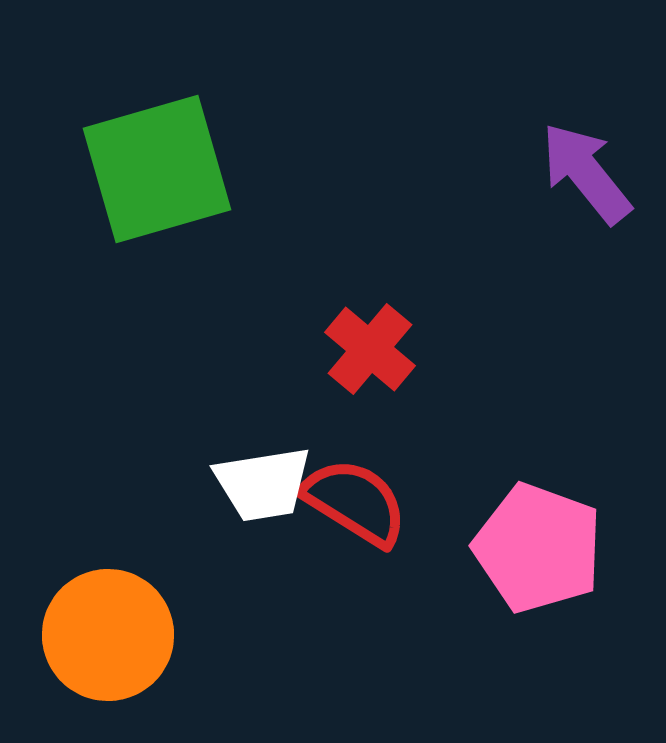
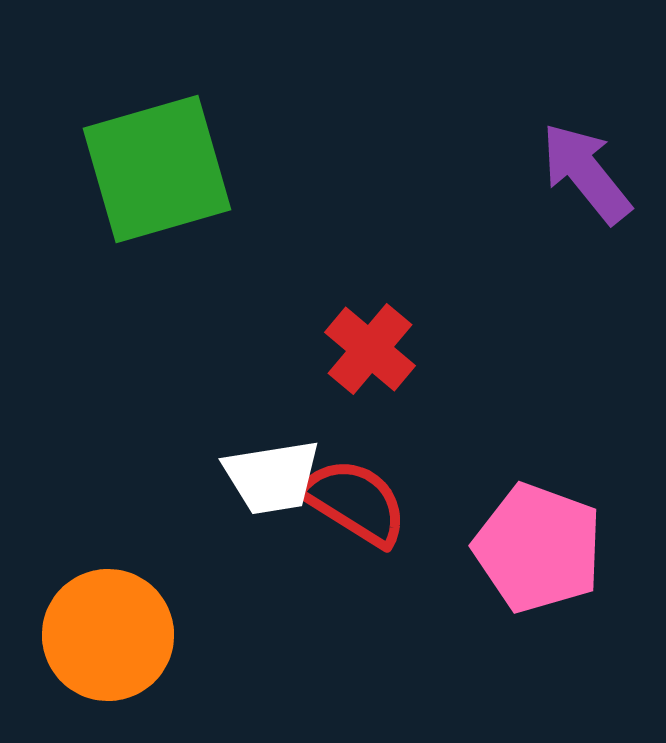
white trapezoid: moved 9 px right, 7 px up
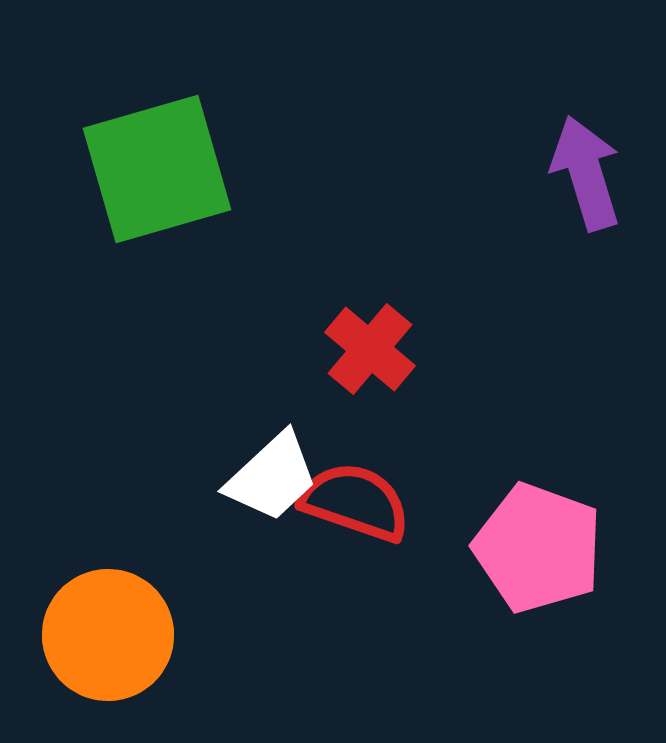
purple arrow: rotated 22 degrees clockwise
white trapezoid: rotated 34 degrees counterclockwise
red semicircle: rotated 13 degrees counterclockwise
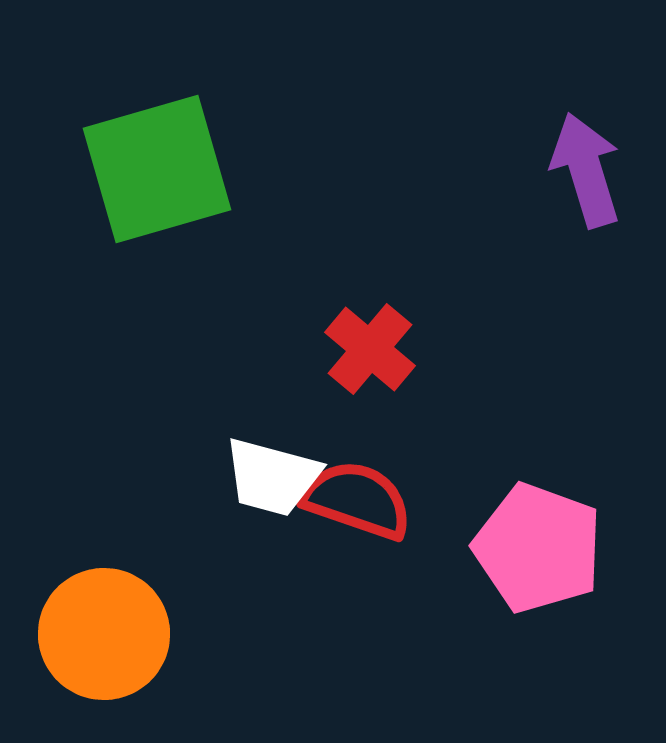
purple arrow: moved 3 px up
white trapezoid: rotated 58 degrees clockwise
red semicircle: moved 2 px right, 2 px up
orange circle: moved 4 px left, 1 px up
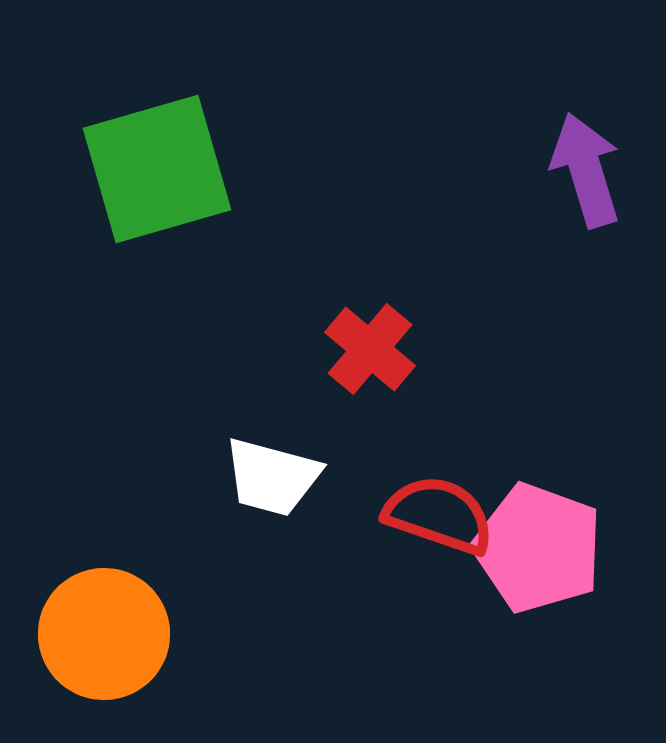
red semicircle: moved 82 px right, 15 px down
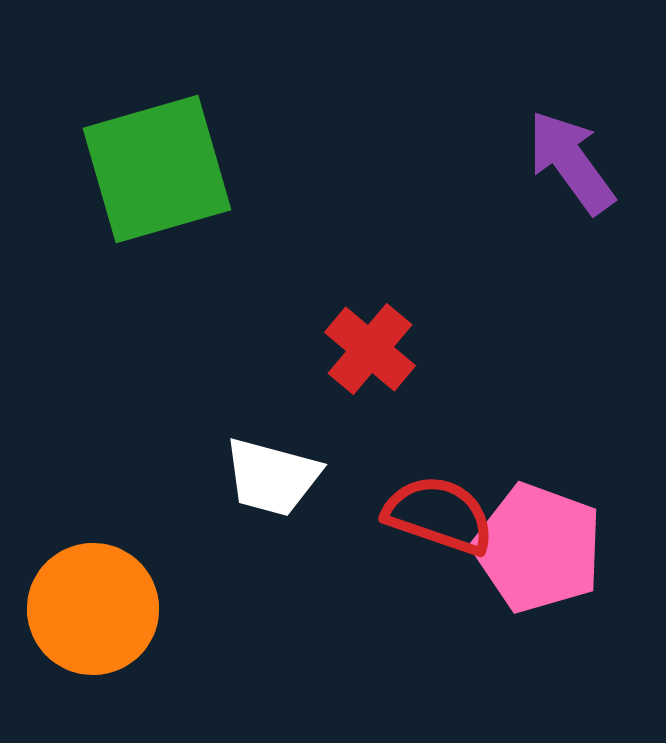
purple arrow: moved 15 px left, 8 px up; rotated 19 degrees counterclockwise
orange circle: moved 11 px left, 25 px up
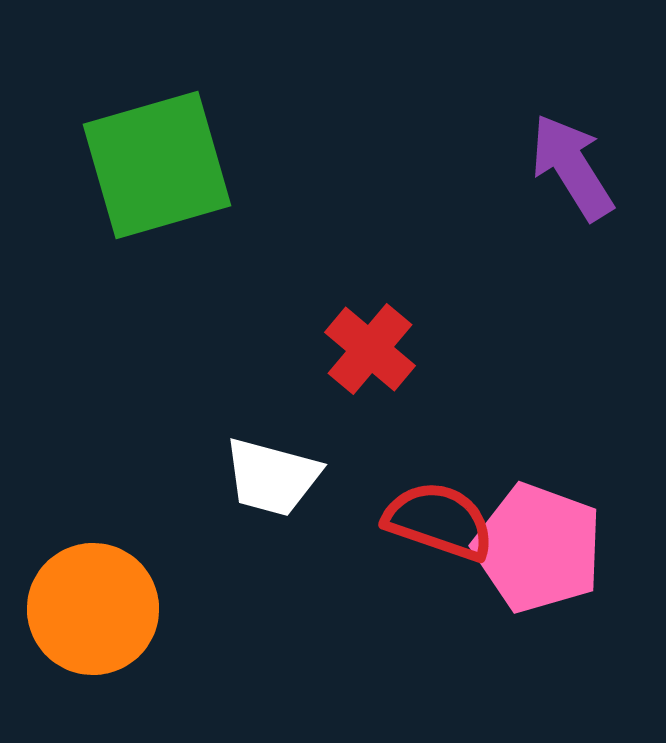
purple arrow: moved 1 px right, 5 px down; rotated 4 degrees clockwise
green square: moved 4 px up
red semicircle: moved 6 px down
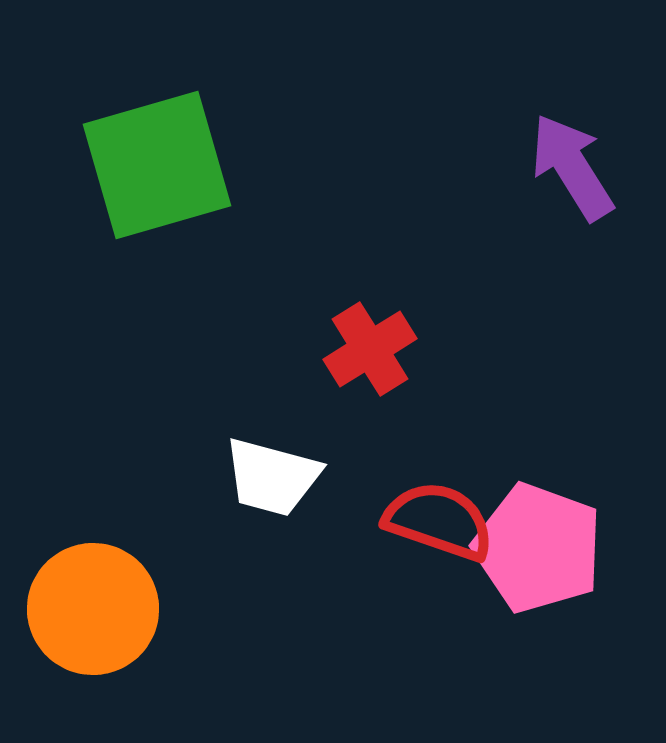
red cross: rotated 18 degrees clockwise
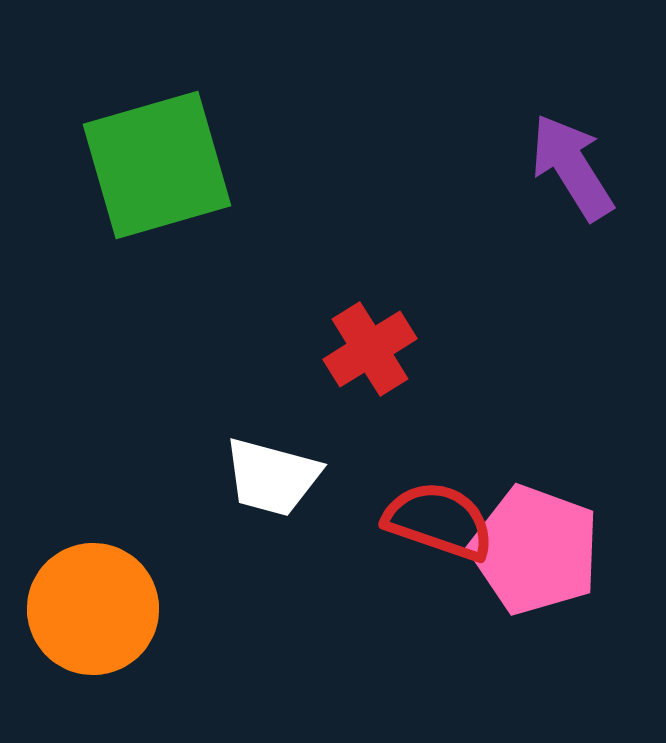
pink pentagon: moved 3 px left, 2 px down
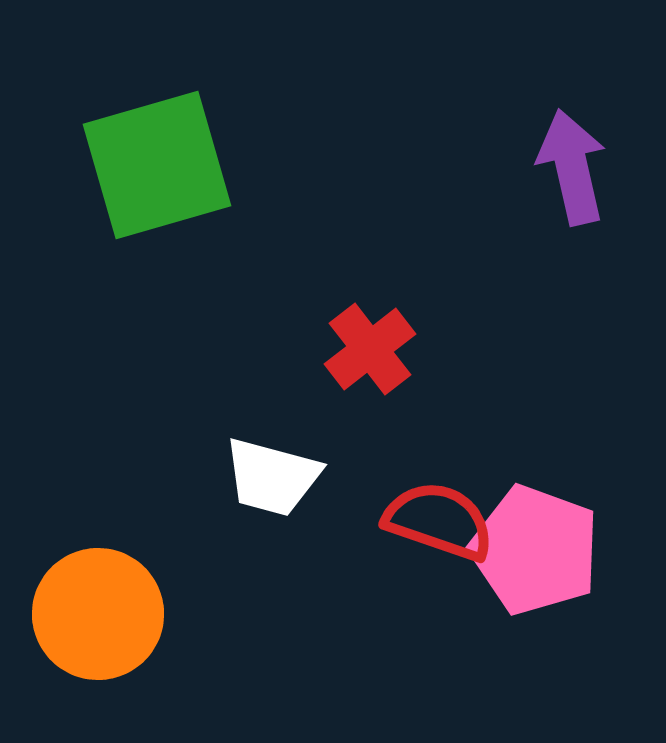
purple arrow: rotated 19 degrees clockwise
red cross: rotated 6 degrees counterclockwise
orange circle: moved 5 px right, 5 px down
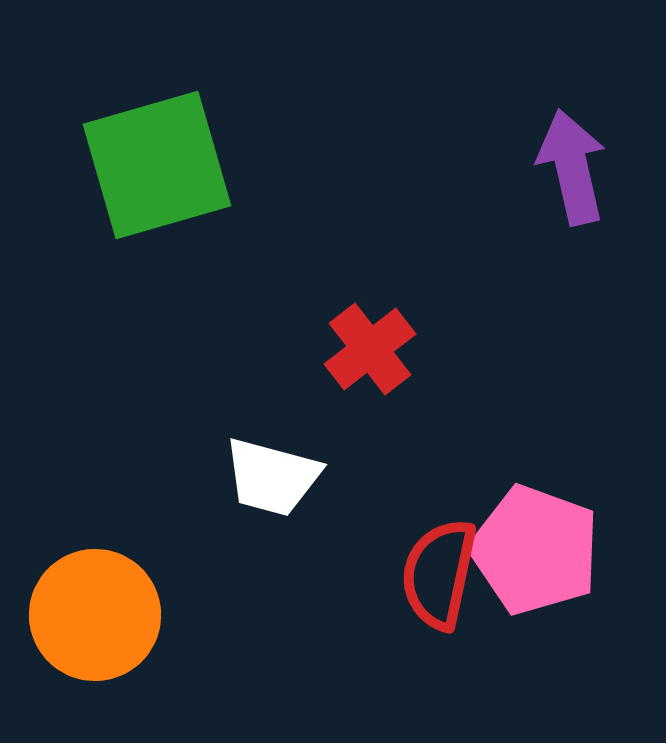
red semicircle: moved 53 px down; rotated 97 degrees counterclockwise
orange circle: moved 3 px left, 1 px down
